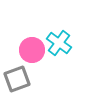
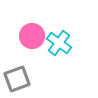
pink circle: moved 14 px up
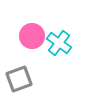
gray square: moved 2 px right
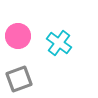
pink circle: moved 14 px left
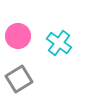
gray square: rotated 12 degrees counterclockwise
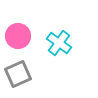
gray square: moved 1 px left, 5 px up; rotated 8 degrees clockwise
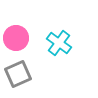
pink circle: moved 2 px left, 2 px down
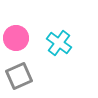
gray square: moved 1 px right, 2 px down
